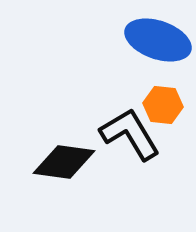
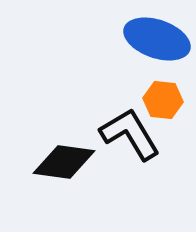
blue ellipse: moved 1 px left, 1 px up
orange hexagon: moved 5 px up
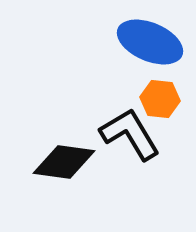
blue ellipse: moved 7 px left, 3 px down; rotated 4 degrees clockwise
orange hexagon: moved 3 px left, 1 px up
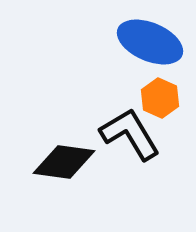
orange hexagon: moved 1 px up; rotated 18 degrees clockwise
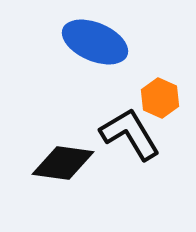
blue ellipse: moved 55 px left
black diamond: moved 1 px left, 1 px down
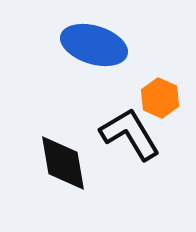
blue ellipse: moved 1 px left, 3 px down; rotated 6 degrees counterclockwise
black diamond: rotated 72 degrees clockwise
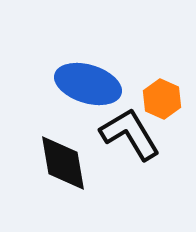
blue ellipse: moved 6 px left, 39 px down
orange hexagon: moved 2 px right, 1 px down
